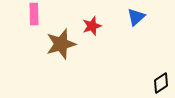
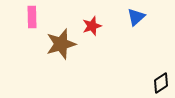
pink rectangle: moved 2 px left, 3 px down
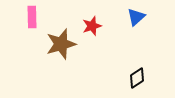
black diamond: moved 24 px left, 5 px up
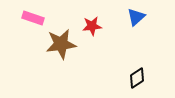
pink rectangle: moved 1 px right, 1 px down; rotated 70 degrees counterclockwise
red star: rotated 12 degrees clockwise
brown star: rotated 8 degrees clockwise
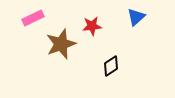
pink rectangle: rotated 45 degrees counterclockwise
brown star: rotated 12 degrees counterclockwise
black diamond: moved 26 px left, 12 px up
